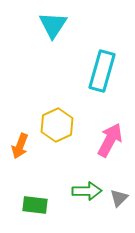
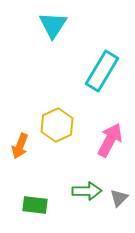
cyan rectangle: rotated 15 degrees clockwise
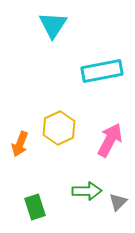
cyan rectangle: rotated 48 degrees clockwise
yellow hexagon: moved 2 px right, 3 px down
orange arrow: moved 2 px up
gray triangle: moved 1 px left, 4 px down
green rectangle: moved 2 px down; rotated 65 degrees clockwise
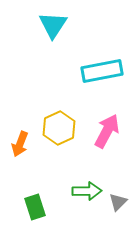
pink arrow: moved 3 px left, 9 px up
